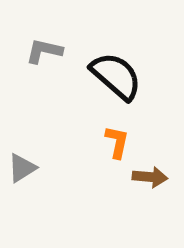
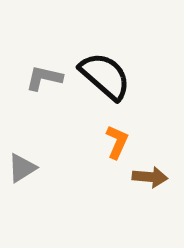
gray L-shape: moved 27 px down
black semicircle: moved 11 px left
orange L-shape: rotated 12 degrees clockwise
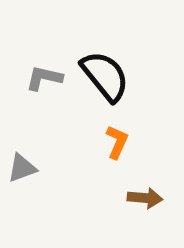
black semicircle: rotated 10 degrees clockwise
gray triangle: rotated 12 degrees clockwise
brown arrow: moved 5 px left, 21 px down
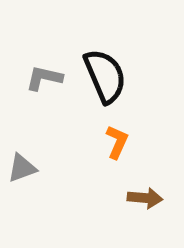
black semicircle: rotated 16 degrees clockwise
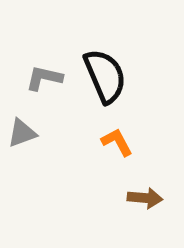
orange L-shape: rotated 52 degrees counterclockwise
gray triangle: moved 35 px up
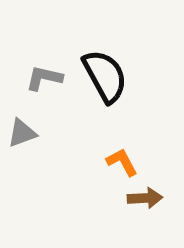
black semicircle: rotated 6 degrees counterclockwise
orange L-shape: moved 5 px right, 20 px down
brown arrow: rotated 8 degrees counterclockwise
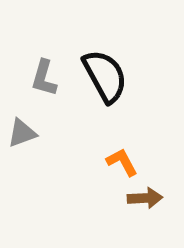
gray L-shape: rotated 87 degrees counterclockwise
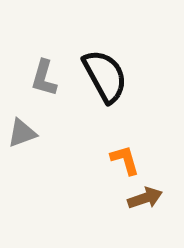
orange L-shape: moved 3 px right, 2 px up; rotated 12 degrees clockwise
brown arrow: rotated 16 degrees counterclockwise
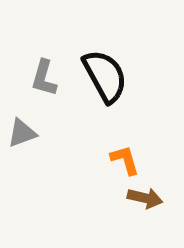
brown arrow: rotated 32 degrees clockwise
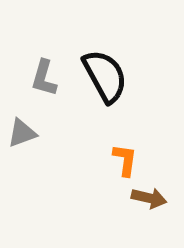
orange L-shape: rotated 24 degrees clockwise
brown arrow: moved 4 px right
